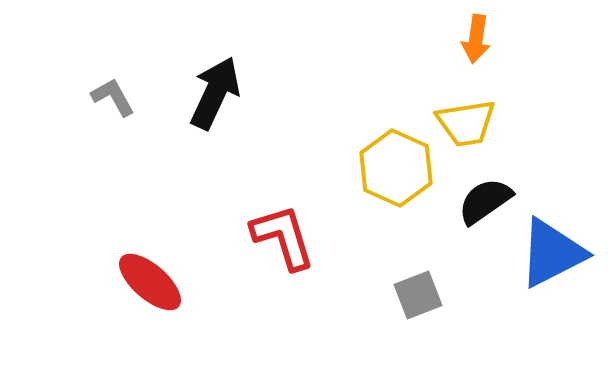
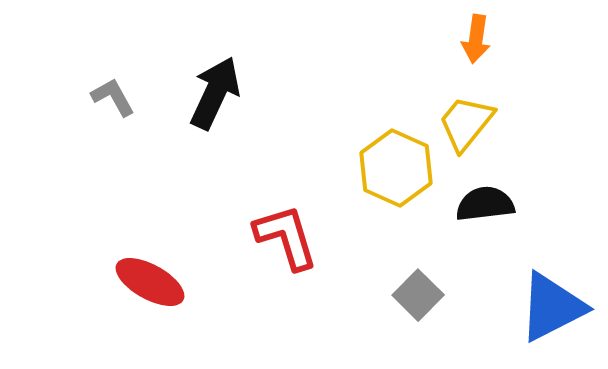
yellow trapezoid: rotated 138 degrees clockwise
black semicircle: moved 3 px down; rotated 28 degrees clockwise
red L-shape: moved 3 px right
blue triangle: moved 54 px down
red ellipse: rotated 12 degrees counterclockwise
gray square: rotated 24 degrees counterclockwise
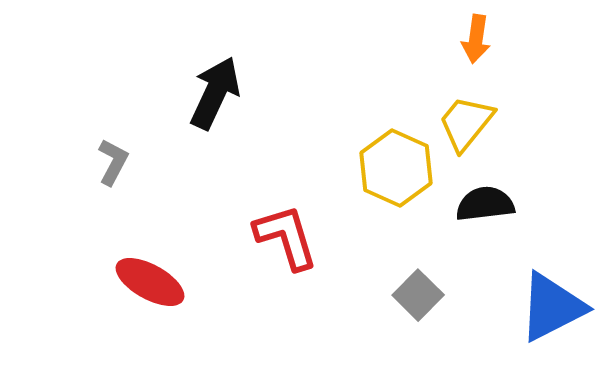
gray L-shape: moved 65 px down; rotated 57 degrees clockwise
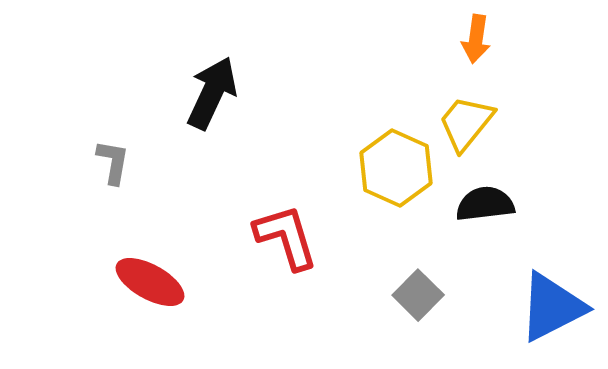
black arrow: moved 3 px left
gray L-shape: rotated 18 degrees counterclockwise
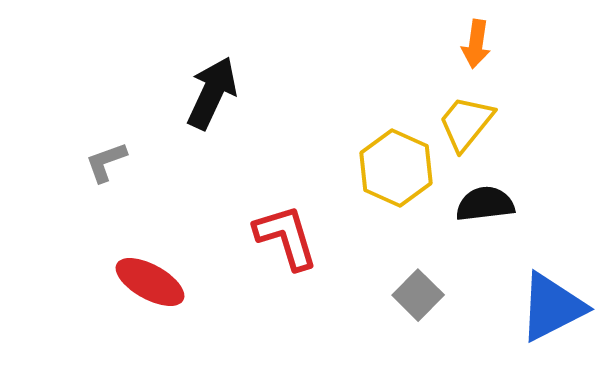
orange arrow: moved 5 px down
gray L-shape: moved 7 px left; rotated 120 degrees counterclockwise
